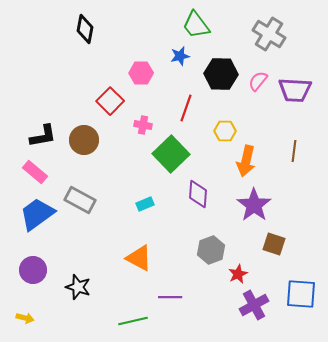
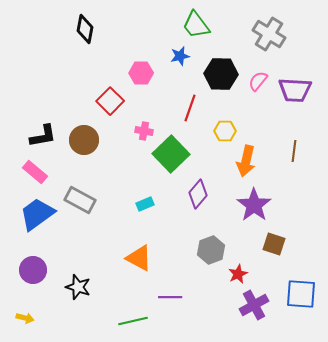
red line: moved 4 px right
pink cross: moved 1 px right, 6 px down
purple diamond: rotated 36 degrees clockwise
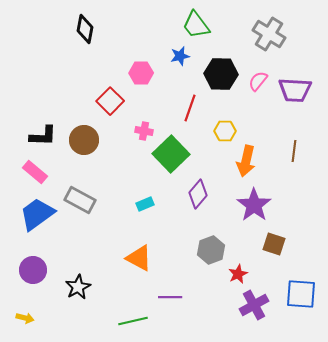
black L-shape: rotated 12 degrees clockwise
black star: rotated 25 degrees clockwise
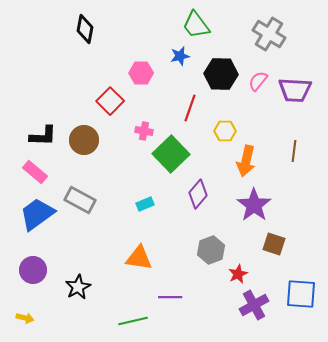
orange triangle: rotated 20 degrees counterclockwise
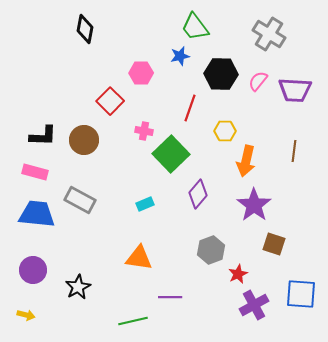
green trapezoid: moved 1 px left, 2 px down
pink rectangle: rotated 25 degrees counterclockwise
blue trapezoid: rotated 42 degrees clockwise
yellow arrow: moved 1 px right, 3 px up
